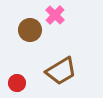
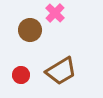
pink cross: moved 2 px up
red circle: moved 4 px right, 8 px up
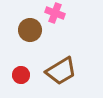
pink cross: rotated 24 degrees counterclockwise
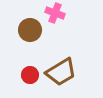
brown trapezoid: moved 1 px down
red circle: moved 9 px right
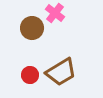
pink cross: rotated 18 degrees clockwise
brown circle: moved 2 px right, 2 px up
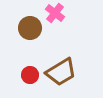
brown circle: moved 2 px left
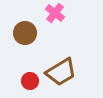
brown circle: moved 5 px left, 5 px down
red circle: moved 6 px down
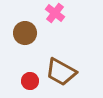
brown trapezoid: rotated 60 degrees clockwise
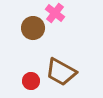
brown circle: moved 8 px right, 5 px up
red circle: moved 1 px right
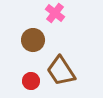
brown circle: moved 12 px down
brown trapezoid: moved 1 px up; rotated 28 degrees clockwise
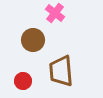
brown trapezoid: rotated 28 degrees clockwise
red circle: moved 8 px left
